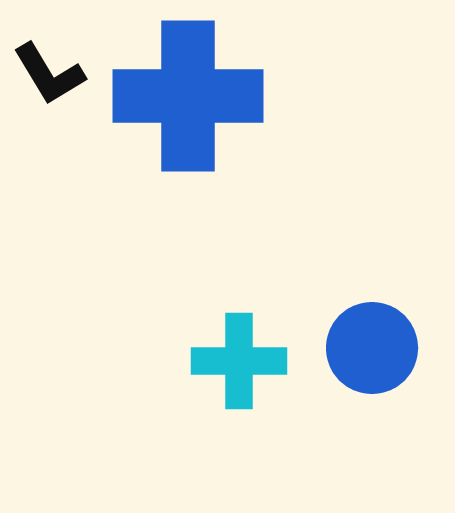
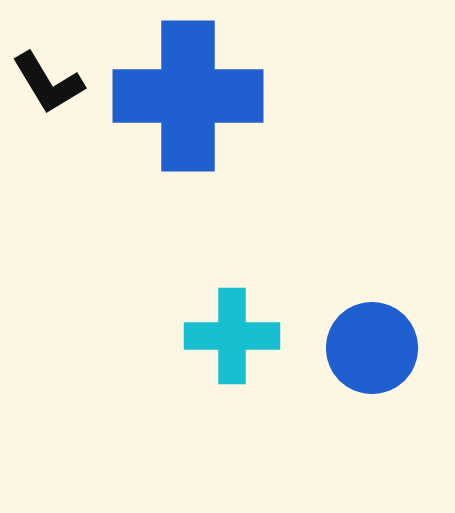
black L-shape: moved 1 px left, 9 px down
cyan cross: moved 7 px left, 25 px up
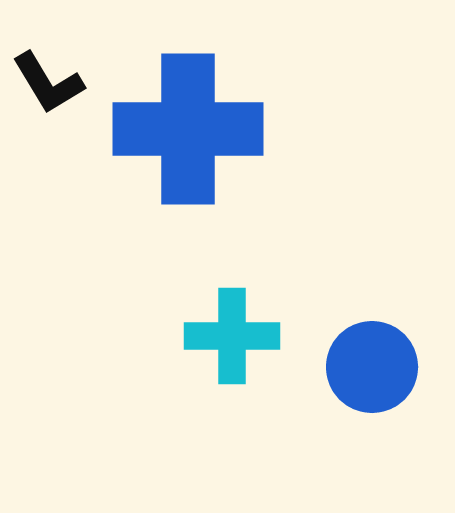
blue cross: moved 33 px down
blue circle: moved 19 px down
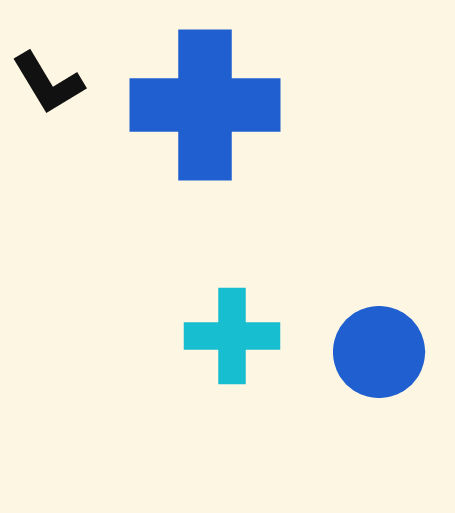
blue cross: moved 17 px right, 24 px up
blue circle: moved 7 px right, 15 px up
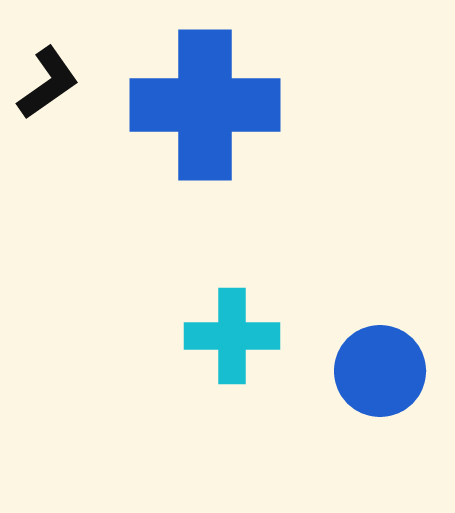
black L-shape: rotated 94 degrees counterclockwise
blue circle: moved 1 px right, 19 px down
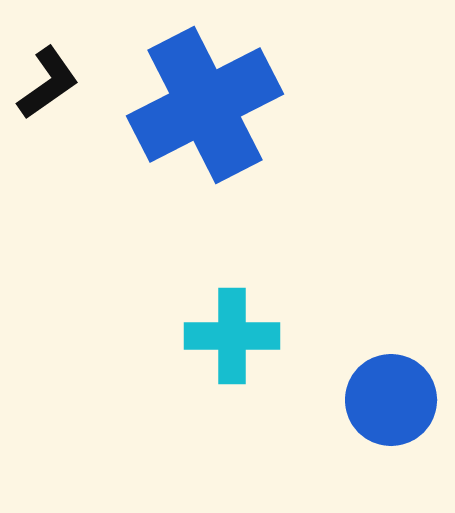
blue cross: rotated 27 degrees counterclockwise
blue circle: moved 11 px right, 29 px down
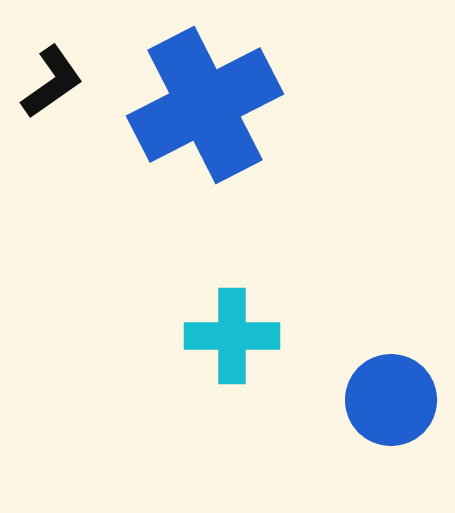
black L-shape: moved 4 px right, 1 px up
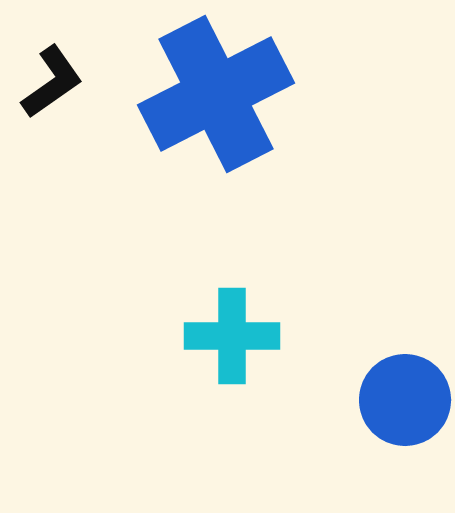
blue cross: moved 11 px right, 11 px up
blue circle: moved 14 px right
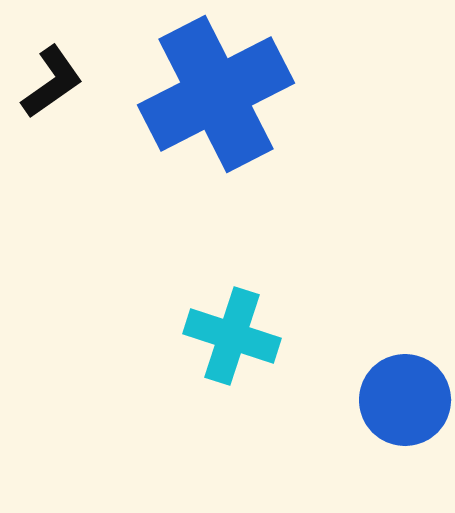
cyan cross: rotated 18 degrees clockwise
